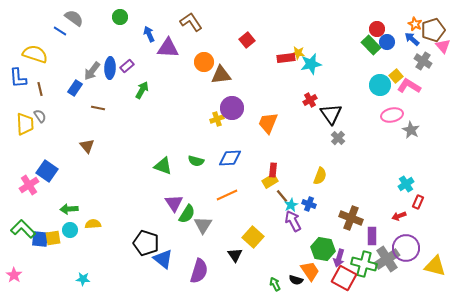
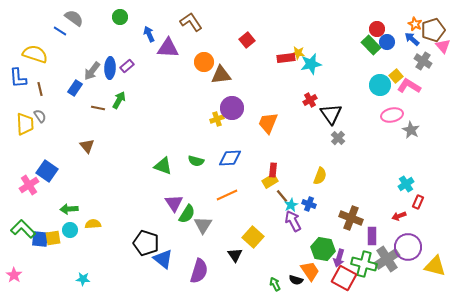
green arrow at (142, 90): moved 23 px left, 10 px down
purple circle at (406, 248): moved 2 px right, 1 px up
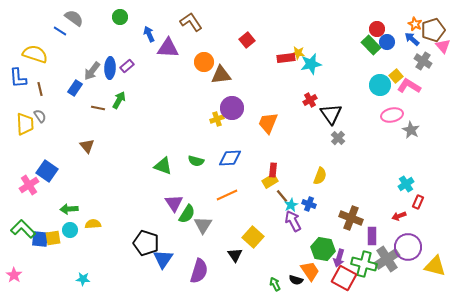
blue triangle at (163, 259): rotated 25 degrees clockwise
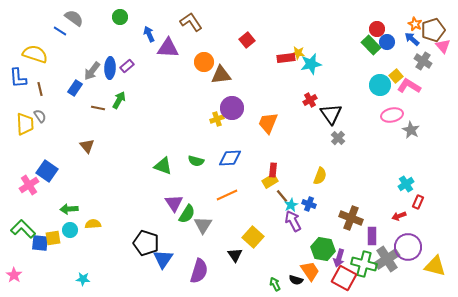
blue square at (40, 239): moved 4 px down
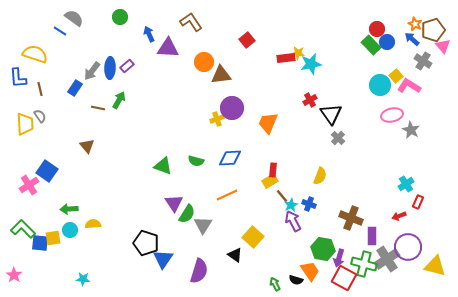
black triangle at (235, 255): rotated 21 degrees counterclockwise
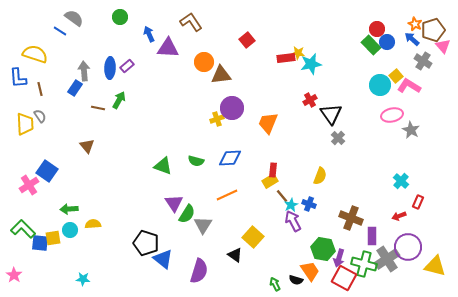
gray arrow at (92, 71): moved 8 px left; rotated 138 degrees clockwise
cyan cross at (406, 184): moved 5 px left, 3 px up; rotated 14 degrees counterclockwise
blue triangle at (163, 259): rotated 25 degrees counterclockwise
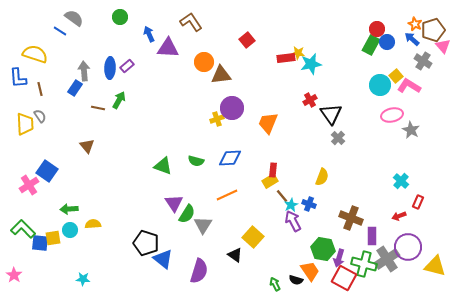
green rectangle at (371, 45): rotated 72 degrees clockwise
yellow semicircle at (320, 176): moved 2 px right, 1 px down
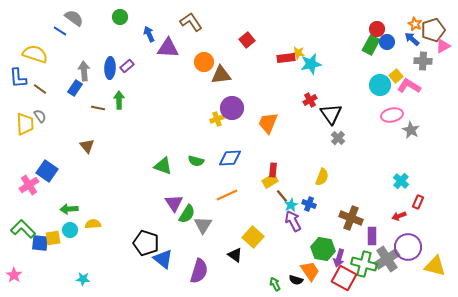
pink triangle at (443, 46): rotated 42 degrees clockwise
gray cross at (423, 61): rotated 30 degrees counterclockwise
brown line at (40, 89): rotated 40 degrees counterclockwise
green arrow at (119, 100): rotated 30 degrees counterclockwise
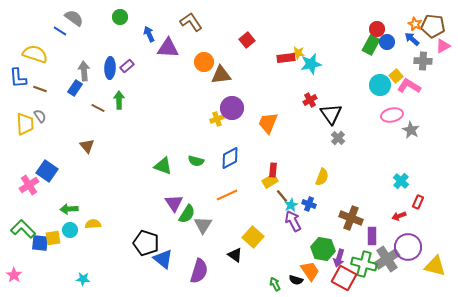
brown pentagon at (433, 30): moved 4 px up; rotated 25 degrees clockwise
brown line at (40, 89): rotated 16 degrees counterclockwise
brown line at (98, 108): rotated 16 degrees clockwise
blue diamond at (230, 158): rotated 25 degrees counterclockwise
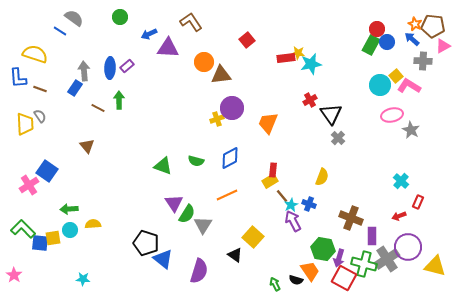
blue arrow at (149, 34): rotated 91 degrees counterclockwise
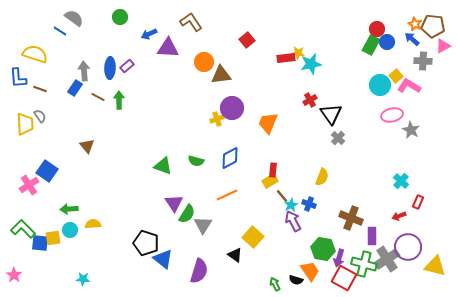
brown line at (98, 108): moved 11 px up
